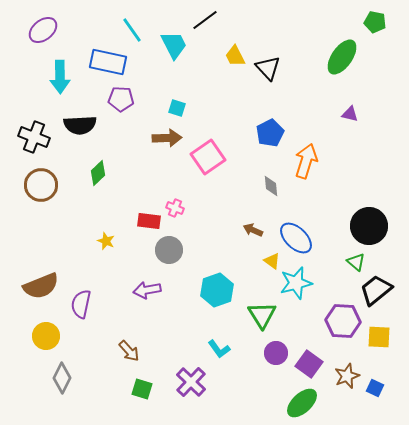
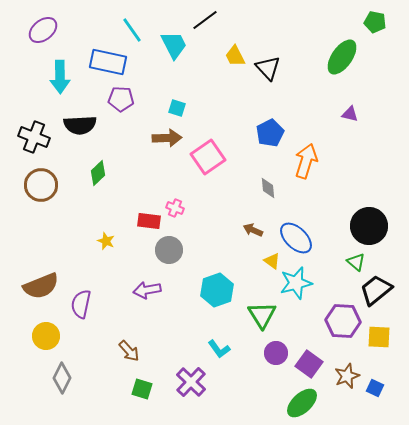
gray diamond at (271, 186): moved 3 px left, 2 px down
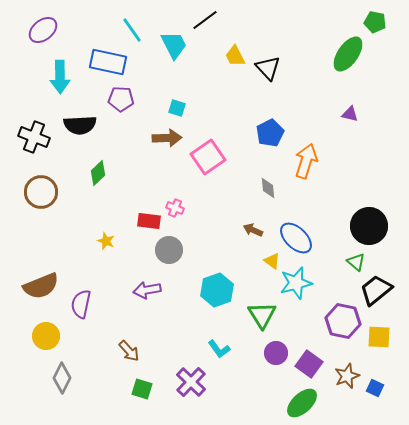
green ellipse at (342, 57): moved 6 px right, 3 px up
brown circle at (41, 185): moved 7 px down
purple hexagon at (343, 321): rotated 8 degrees clockwise
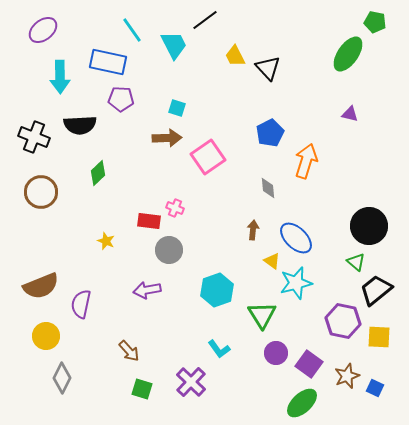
brown arrow at (253, 230): rotated 72 degrees clockwise
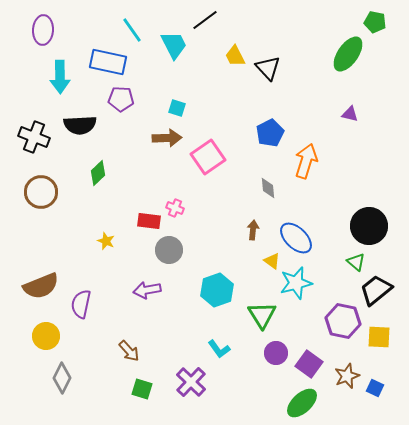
purple ellipse at (43, 30): rotated 48 degrees counterclockwise
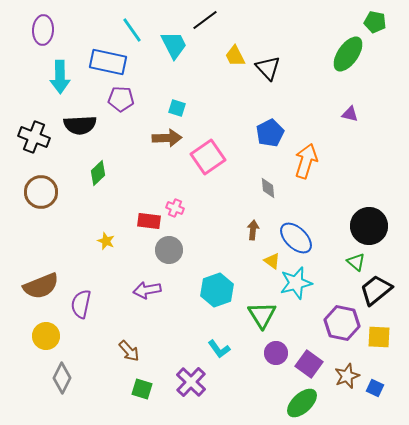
purple hexagon at (343, 321): moved 1 px left, 2 px down
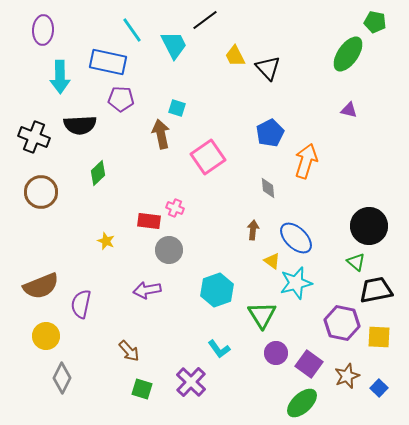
purple triangle at (350, 114): moved 1 px left, 4 px up
brown arrow at (167, 138): moved 6 px left, 4 px up; rotated 100 degrees counterclockwise
black trapezoid at (376, 290): rotated 28 degrees clockwise
blue square at (375, 388): moved 4 px right; rotated 18 degrees clockwise
